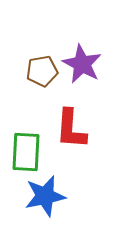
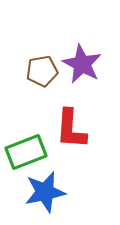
green rectangle: rotated 66 degrees clockwise
blue star: moved 4 px up
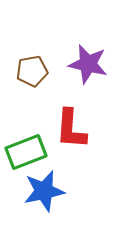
purple star: moved 6 px right; rotated 15 degrees counterclockwise
brown pentagon: moved 10 px left
blue star: moved 1 px left, 1 px up
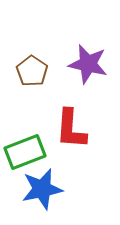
brown pentagon: rotated 28 degrees counterclockwise
green rectangle: moved 1 px left
blue star: moved 2 px left, 2 px up
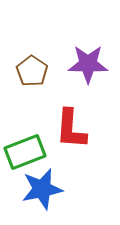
purple star: rotated 12 degrees counterclockwise
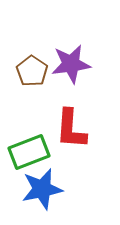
purple star: moved 17 px left; rotated 9 degrees counterclockwise
green rectangle: moved 4 px right
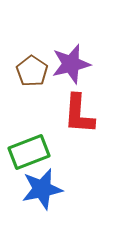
purple star: rotated 6 degrees counterclockwise
red L-shape: moved 8 px right, 15 px up
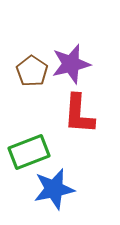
blue star: moved 12 px right
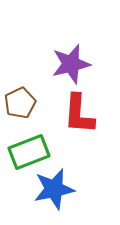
brown pentagon: moved 12 px left, 32 px down; rotated 12 degrees clockwise
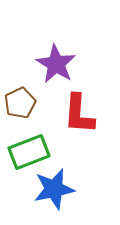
purple star: moved 15 px left; rotated 27 degrees counterclockwise
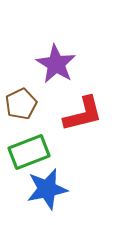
brown pentagon: moved 1 px right, 1 px down
red L-shape: moved 4 px right; rotated 108 degrees counterclockwise
blue star: moved 7 px left
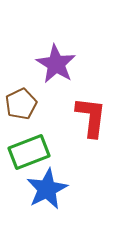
red L-shape: moved 8 px right, 3 px down; rotated 69 degrees counterclockwise
blue star: rotated 15 degrees counterclockwise
